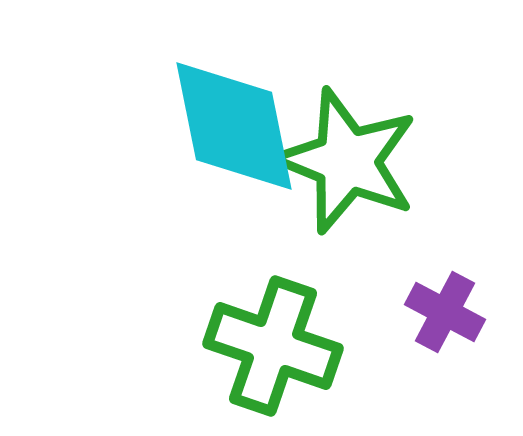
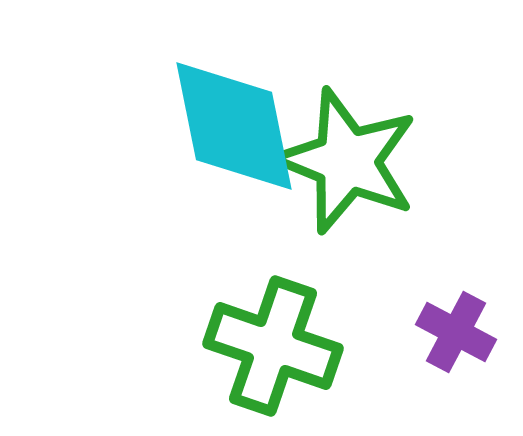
purple cross: moved 11 px right, 20 px down
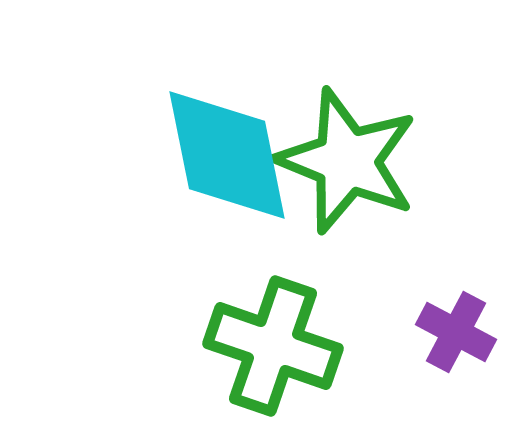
cyan diamond: moved 7 px left, 29 px down
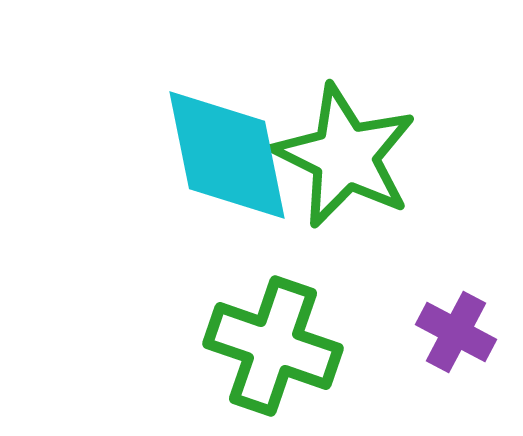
green star: moved 2 px left, 5 px up; rotated 4 degrees clockwise
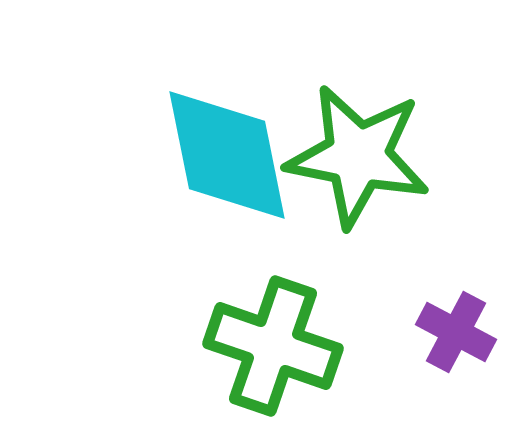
green star: moved 13 px right; rotated 15 degrees counterclockwise
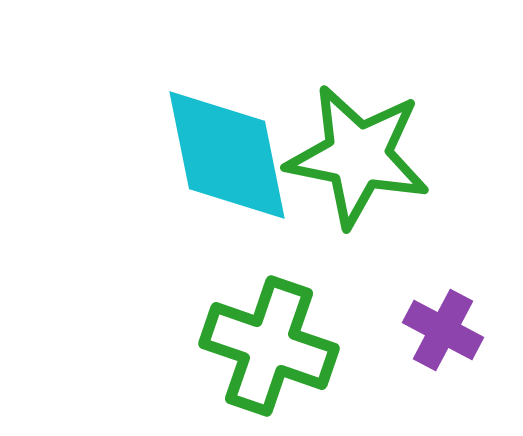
purple cross: moved 13 px left, 2 px up
green cross: moved 4 px left
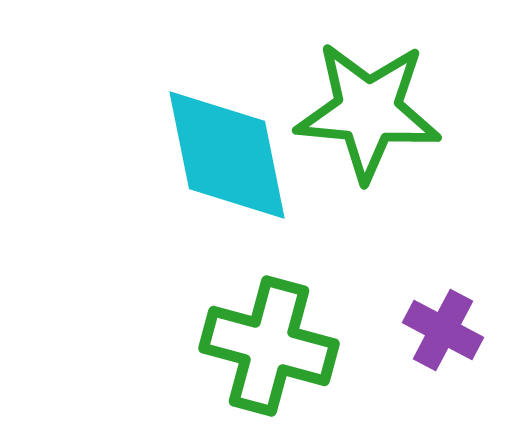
green star: moved 10 px right, 45 px up; rotated 6 degrees counterclockwise
green cross: rotated 4 degrees counterclockwise
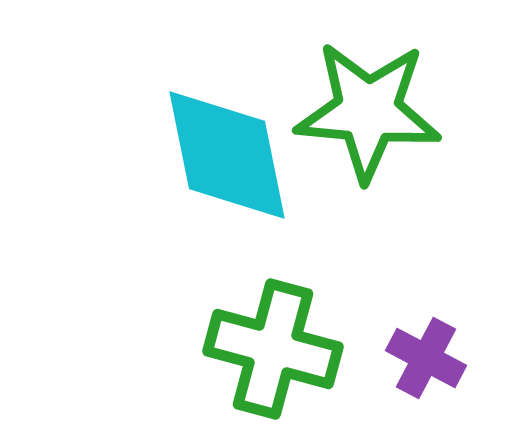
purple cross: moved 17 px left, 28 px down
green cross: moved 4 px right, 3 px down
